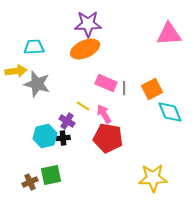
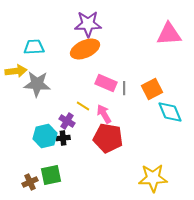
gray star: rotated 12 degrees counterclockwise
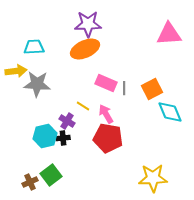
pink arrow: moved 2 px right
green square: rotated 25 degrees counterclockwise
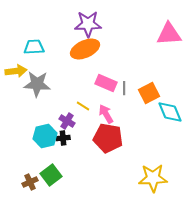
orange square: moved 3 px left, 4 px down
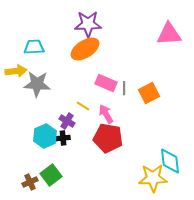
orange ellipse: rotated 8 degrees counterclockwise
cyan diamond: moved 49 px down; rotated 16 degrees clockwise
cyan hexagon: rotated 10 degrees counterclockwise
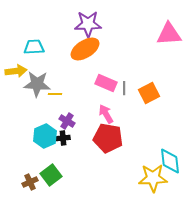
yellow line: moved 28 px left, 12 px up; rotated 32 degrees counterclockwise
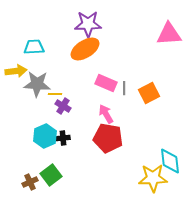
purple cross: moved 4 px left, 15 px up
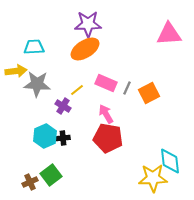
gray line: moved 3 px right; rotated 24 degrees clockwise
yellow line: moved 22 px right, 4 px up; rotated 40 degrees counterclockwise
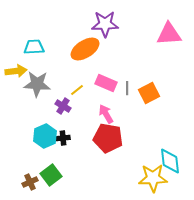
purple star: moved 17 px right
gray line: rotated 24 degrees counterclockwise
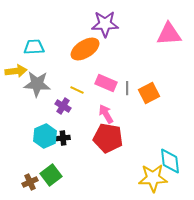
yellow line: rotated 64 degrees clockwise
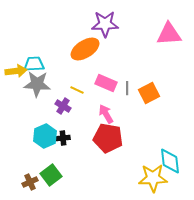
cyan trapezoid: moved 17 px down
